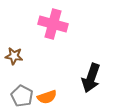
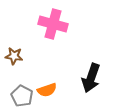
orange semicircle: moved 7 px up
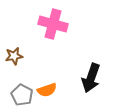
brown star: rotated 18 degrees counterclockwise
gray pentagon: moved 1 px up
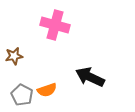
pink cross: moved 2 px right, 1 px down
black arrow: moved 1 px left, 1 px up; rotated 96 degrees clockwise
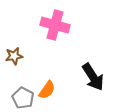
black arrow: moved 3 px right; rotated 148 degrees counterclockwise
orange semicircle: rotated 36 degrees counterclockwise
gray pentagon: moved 1 px right, 3 px down
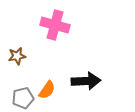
brown star: moved 3 px right
black arrow: moved 7 px left, 4 px down; rotated 60 degrees counterclockwise
gray pentagon: rotated 30 degrees clockwise
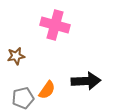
brown star: moved 1 px left
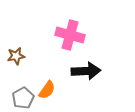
pink cross: moved 15 px right, 10 px down
black arrow: moved 10 px up
gray pentagon: rotated 15 degrees counterclockwise
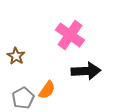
pink cross: rotated 20 degrees clockwise
brown star: rotated 30 degrees counterclockwise
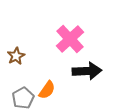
pink cross: moved 4 px down; rotated 12 degrees clockwise
brown star: rotated 12 degrees clockwise
black arrow: moved 1 px right
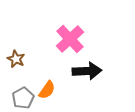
brown star: moved 3 px down; rotated 18 degrees counterclockwise
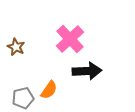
brown star: moved 12 px up
orange semicircle: moved 2 px right
gray pentagon: rotated 15 degrees clockwise
